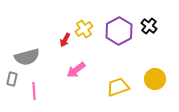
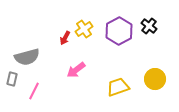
red arrow: moved 2 px up
pink line: rotated 30 degrees clockwise
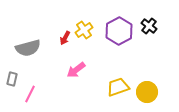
yellow cross: moved 1 px down
gray semicircle: moved 1 px right, 9 px up
yellow circle: moved 8 px left, 13 px down
pink line: moved 4 px left, 3 px down
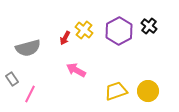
yellow cross: rotated 18 degrees counterclockwise
pink arrow: rotated 66 degrees clockwise
gray rectangle: rotated 48 degrees counterclockwise
yellow trapezoid: moved 2 px left, 4 px down
yellow circle: moved 1 px right, 1 px up
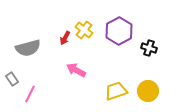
black cross: moved 22 px down; rotated 21 degrees counterclockwise
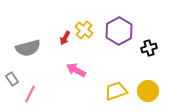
black cross: rotated 35 degrees counterclockwise
